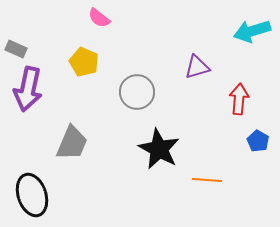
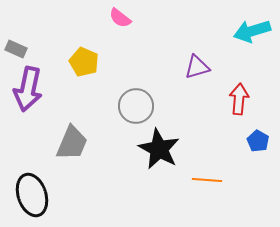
pink semicircle: moved 21 px right
gray circle: moved 1 px left, 14 px down
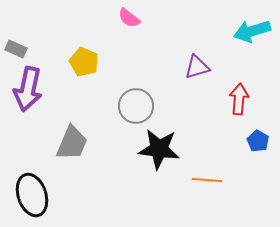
pink semicircle: moved 9 px right
black star: rotated 21 degrees counterclockwise
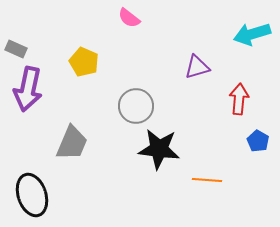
cyan arrow: moved 3 px down
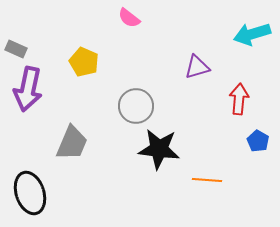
black ellipse: moved 2 px left, 2 px up
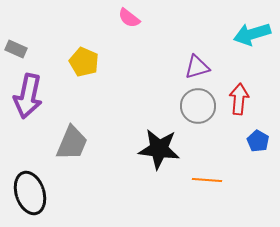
purple arrow: moved 7 px down
gray circle: moved 62 px right
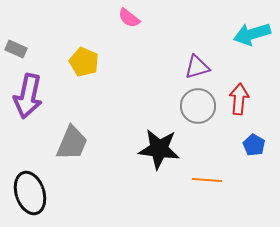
blue pentagon: moved 4 px left, 4 px down
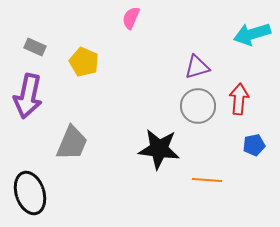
pink semicircle: moved 2 px right; rotated 75 degrees clockwise
gray rectangle: moved 19 px right, 2 px up
blue pentagon: rotated 30 degrees clockwise
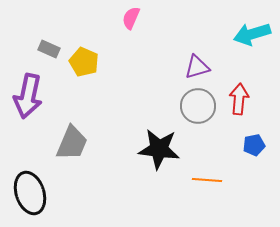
gray rectangle: moved 14 px right, 2 px down
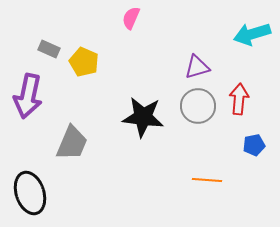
black star: moved 16 px left, 32 px up
